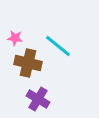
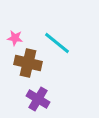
cyan line: moved 1 px left, 3 px up
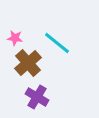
brown cross: rotated 36 degrees clockwise
purple cross: moved 1 px left, 2 px up
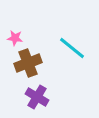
cyan line: moved 15 px right, 5 px down
brown cross: rotated 20 degrees clockwise
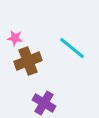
brown cross: moved 2 px up
purple cross: moved 7 px right, 6 px down
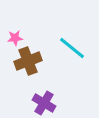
pink star: rotated 14 degrees counterclockwise
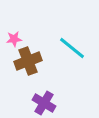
pink star: moved 1 px left, 1 px down
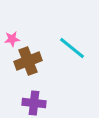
pink star: moved 2 px left
purple cross: moved 10 px left; rotated 25 degrees counterclockwise
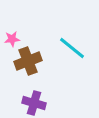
purple cross: rotated 10 degrees clockwise
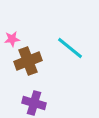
cyan line: moved 2 px left
